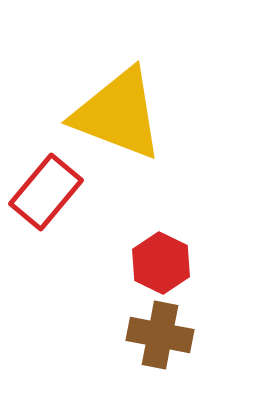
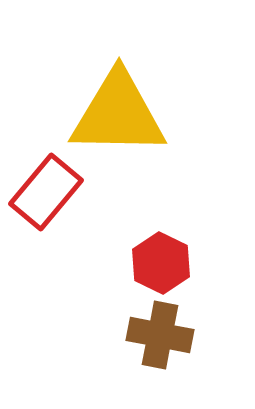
yellow triangle: rotated 20 degrees counterclockwise
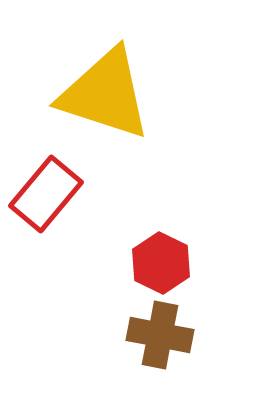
yellow triangle: moved 13 px left, 20 px up; rotated 17 degrees clockwise
red rectangle: moved 2 px down
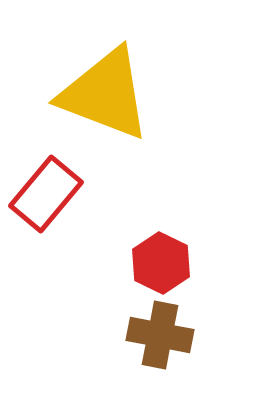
yellow triangle: rotated 3 degrees clockwise
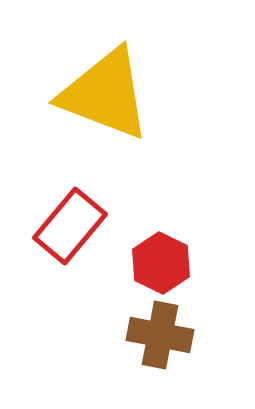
red rectangle: moved 24 px right, 32 px down
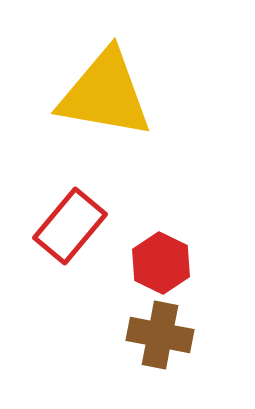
yellow triangle: rotated 11 degrees counterclockwise
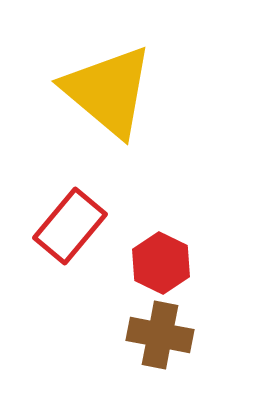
yellow triangle: moved 3 px right, 3 px up; rotated 30 degrees clockwise
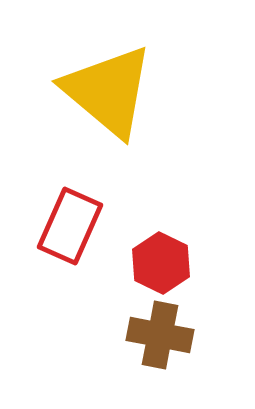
red rectangle: rotated 16 degrees counterclockwise
